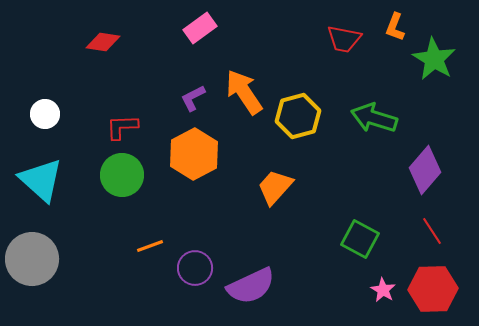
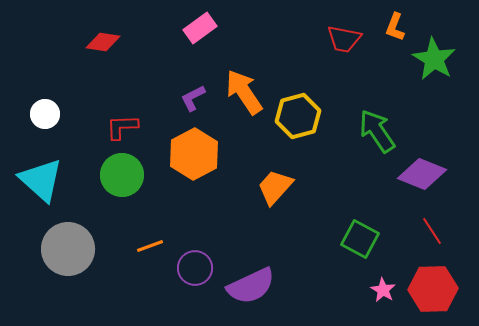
green arrow: moved 3 px right, 13 px down; rotated 39 degrees clockwise
purple diamond: moved 3 px left, 4 px down; rotated 72 degrees clockwise
gray circle: moved 36 px right, 10 px up
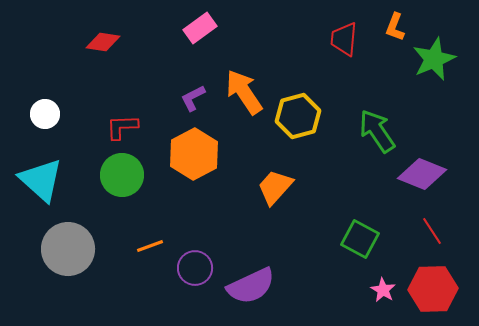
red trapezoid: rotated 84 degrees clockwise
green star: rotated 18 degrees clockwise
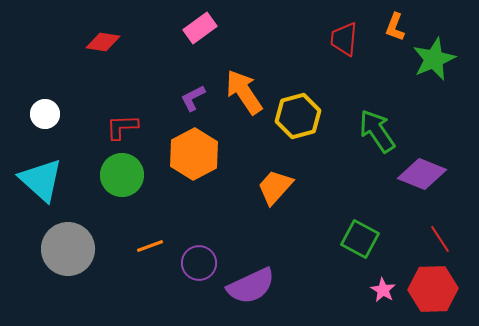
red line: moved 8 px right, 8 px down
purple circle: moved 4 px right, 5 px up
